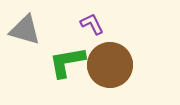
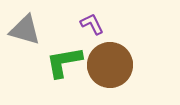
green L-shape: moved 3 px left
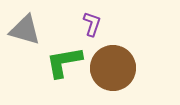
purple L-shape: rotated 45 degrees clockwise
brown circle: moved 3 px right, 3 px down
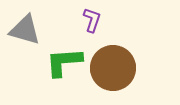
purple L-shape: moved 4 px up
green L-shape: rotated 6 degrees clockwise
